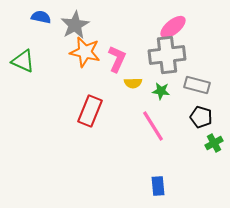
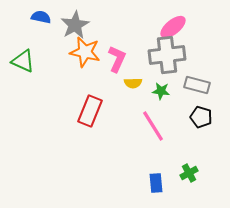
green cross: moved 25 px left, 30 px down
blue rectangle: moved 2 px left, 3 px up
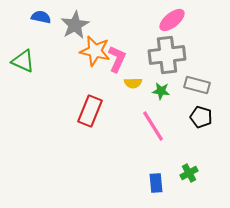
pink ellipse: moved 1 px left, 7 px up
orange star: moved 10 px right, 1 px up
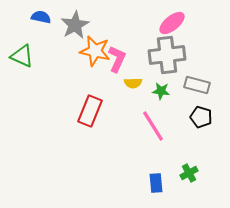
pink ellipse: moved 3 px down
green triangle: moved 1 px left, 5 px up
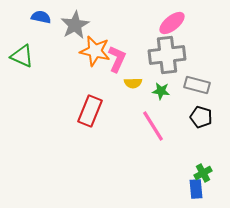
green cross: moved 14 px right
blue rectangle: moved 40 px right, 6 px down
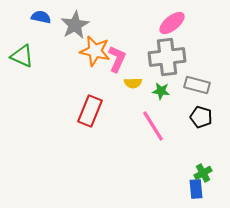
gray cross: moved 2 px down
